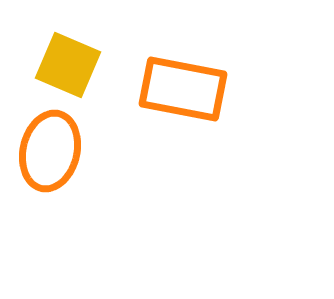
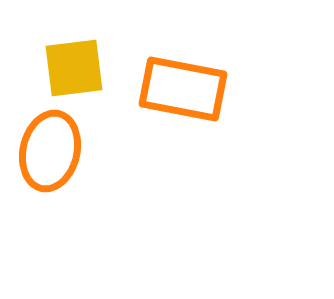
yellow square: moved 6 px right, 3 px down; rotated 30 degrees counterclockwise
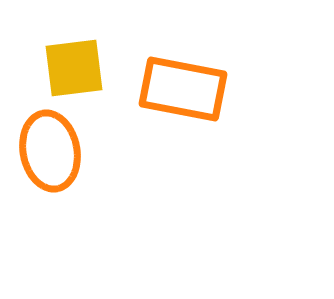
orange ellipse: rotated 24 degrees counterclockwise
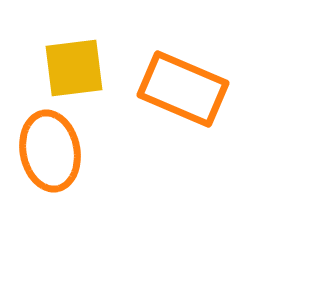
orange rectangle: rotated 12 degrees clockwise
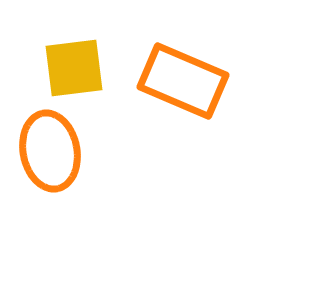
orange rectangle: moved 8 px up
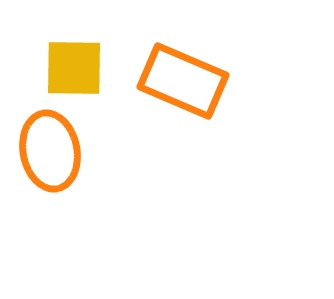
yellow square: rotated 8 degrees clockwise
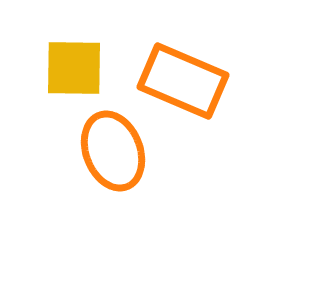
orange ellipse: moved 63 px right; rotated 10 degrees counterclockwise
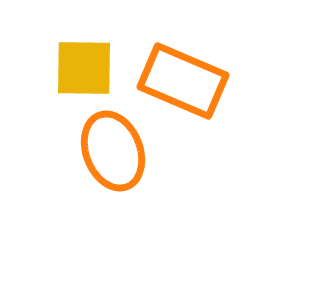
yellow square: moved 10 px right
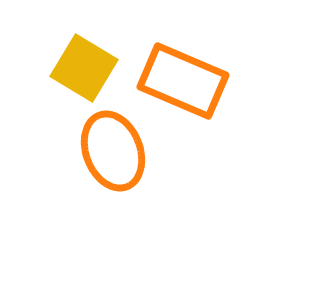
yellow square: rotated 30 degrees clockwise
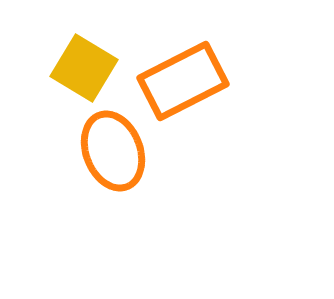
orange rectangle: rotated 50 degrees counterclockwise
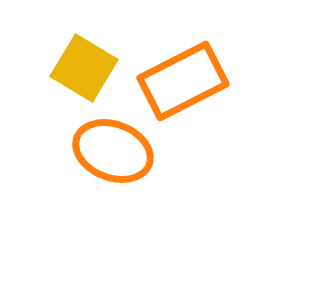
orange ellipse: rotated 48 degrees counterclockwise
